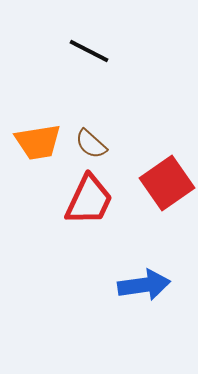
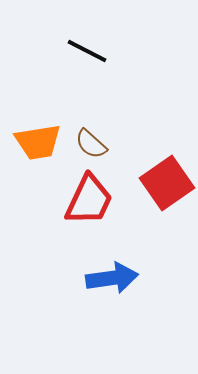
black line: moved 2 px left
blue arrow: moved 32 px left, 7 px up
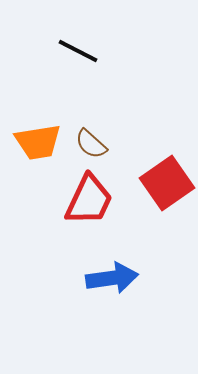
black line: moved 9 px left
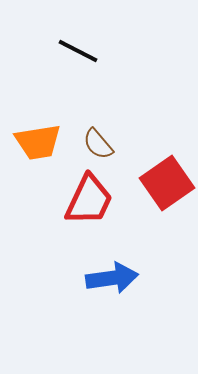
brown semicircle: moved 7 px right; rotated 8 degrees clockwise
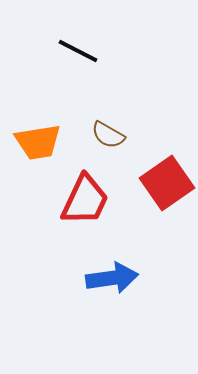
brown semicircle: moved 10 px right, 9 px up; rotated 20 degrees counterclockwise
red trapezoid: moved 4 px left
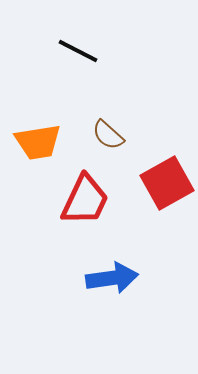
brown semicircle: rotated 12 degrees clockwise
red square: rotated 6 degrees clockwise
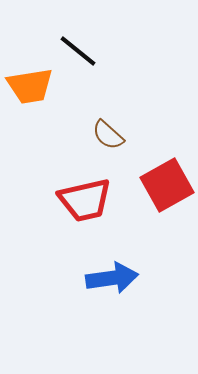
black line: rotated 12 degrees clockwise
orange trapezoid: moved 8 px left, 56 px up
red square: moved 2 px down
red trapezoid: rotated 52 degrees clockwise
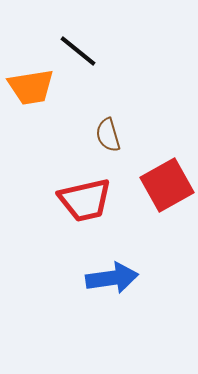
orange trapezoid: moved 1 px right, 1 px down
brown semicircle: rotated 32 degrees clockwise
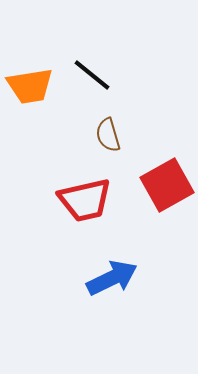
black line: moved 14 px right, 24 px down
orange trapezoid: moved 1 px left, 1 px up
blue arrow: rotated 18 degrees counterclockwise
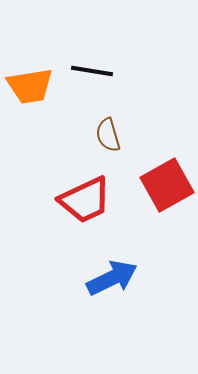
black line: moved 4 px up; rotated 30 degrees counterclockwise
red trapezoid: rotated 12 degrees counterclockwise
